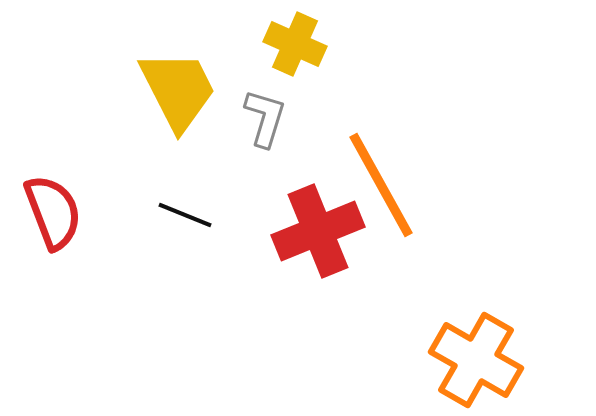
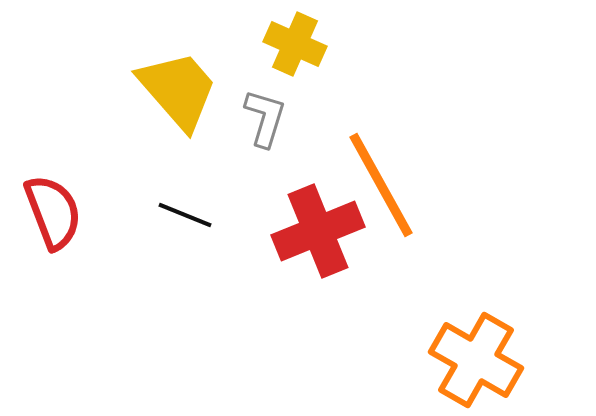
yellow trapezoid: rotated 14 degrees counterclockwise
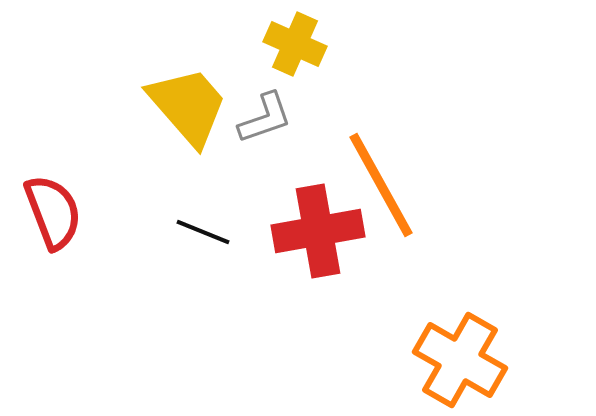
yellow trapezoid: moved 10 px right, 16 px down
gray L-shape: rotated 54 degrees clockwise
black line: moved 18 px right, 17 px down
red cross: rotated 12 degrees clockwise
orange cross: moved 16 px left
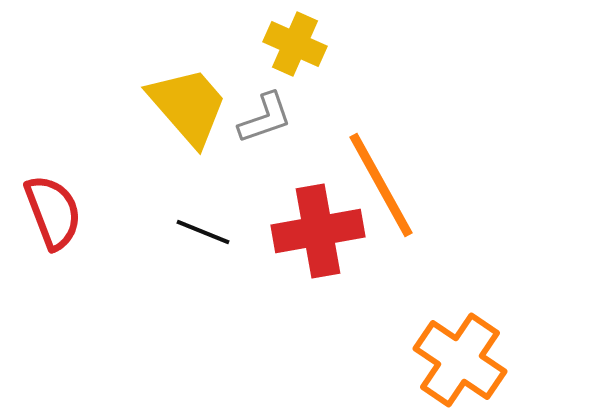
orange cross: rotated 4 degrees clockwise
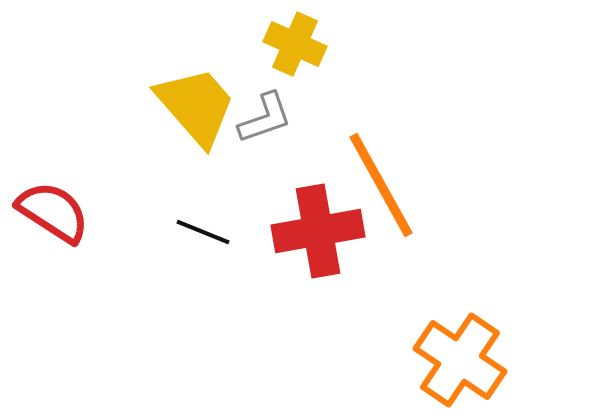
yellow trapezoid: moved 8 px right
red semicircle: rotated 36 degrees counterclockwise
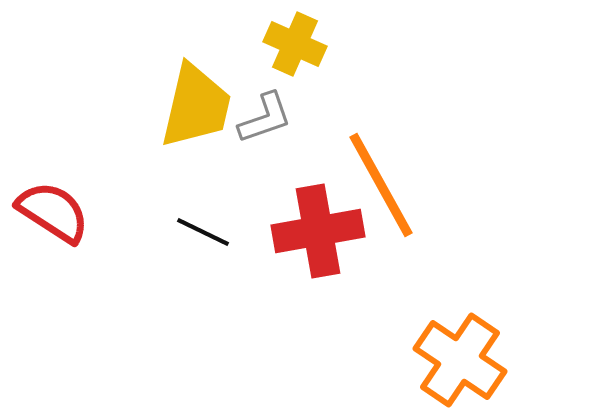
yellow trapezoid: rotated 54 degrees clockwise
black line: rotated 4 degrees clockwise
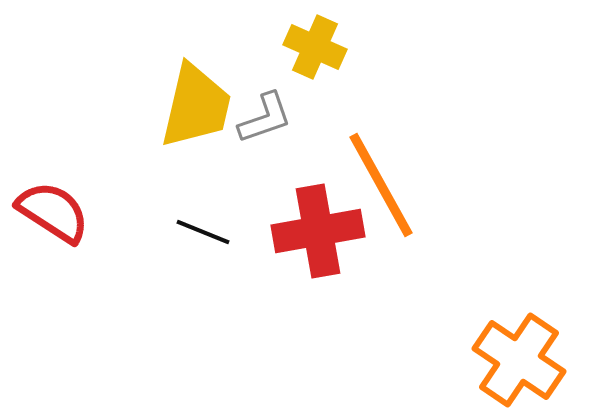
yellow cross: moved 20 px right, 3 px down
black line: rotated 4 degrees counterclockwise
orange cross: moved 59 px right
